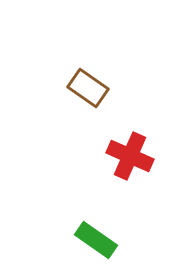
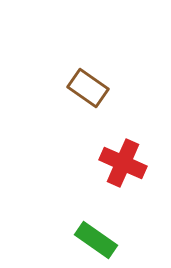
red cross: moved 7 px left, 7 px down
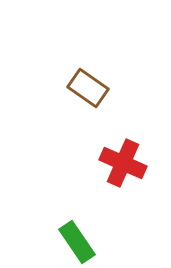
green rectangle: moved 19 px left, 2 px down; rotated 21 degrees clockwise
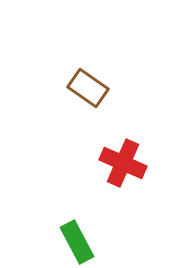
green rectangle: rotated 6 degrees clockwise
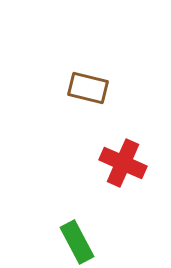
brown rectangle: rotated 21 degrees counterclockwise
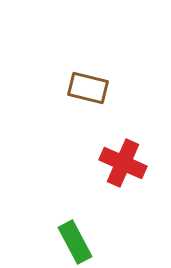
green rectangle: moved 2 px left
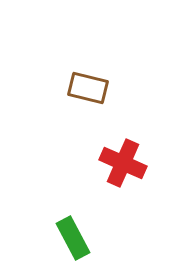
green rectangle: moved 2 px left, 4 px up
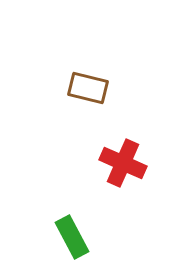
green rectangle: moved 1 px left, 1 px up
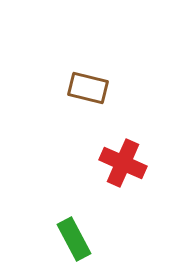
green rectangle: moved 2 px right, 2 px down
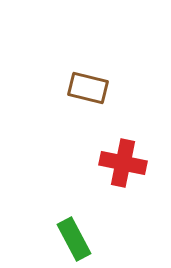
red cross: rotated 12 degrees counterclockwise
